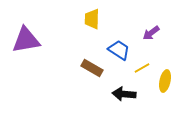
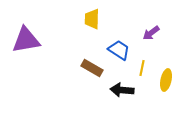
yellow line: rotated 49 degrees counterclockwise
yellow ellipse: moved 1 px right, 1 px up
black arrow: moved 2 px left, 4 px up
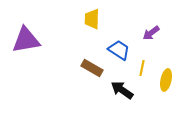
black arrow: rotated 30 degrees clockwise
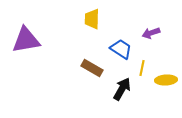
purple arrow: rotated 18 degrees clockwise
blue trapezoid: moved 2 px right, 1 px up
yellow ellipse: rotated 75 degrees clockwise
black arrow: moved 1 px up; rotated 85 degrees clockwise
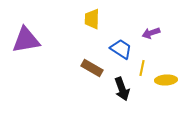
black arrow: rotated 130 degrees clockwise
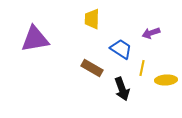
purple triangle: moved 9 px right, 1 px up
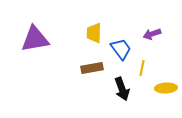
yellow trapezoid: moved 2 px right, 14 px down
purple arrow: moved 1 px right, 1 px down
blue trapezoid: rotated 20 degrees clockwise
brown rectangle: rotated 40 degrees counterclockwise
yellow ellipse: moved 8 px down
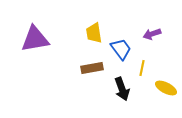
yellow trapezoid: rotated 10 degrees counterclockwise
yellow ellipse: rotated 30 degrees clockwise
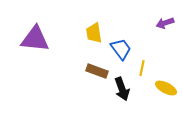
purple arrow: moved 13 px right, 11 px up
purple triangle: rotated 16 degrees clockwise
brown rectangle: moved 5 px right, 3 px down; rotated 30 degrees clockwise
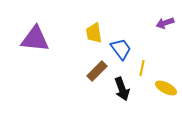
brown rectangle: rotated 65 degrees counterclockwise
